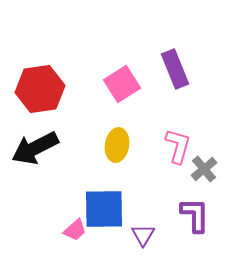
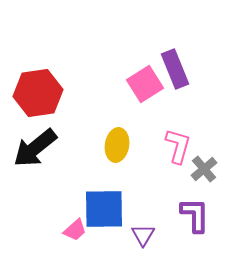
pink square: moved 23 px right
red hexagon: moved 2 px left, 4 px down
black arrow: rotated 12 degrees counterclockwise
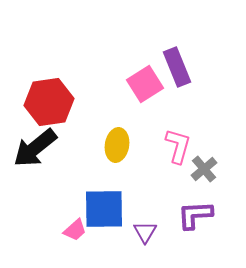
purple rectangle: moved 2 px right, 2 px up
red hexagon: moved 11 px right, 9 px down
purple L-shape: rotated 93 degrees counterclockwise
purple triangle: moved 2 px right, 3 px up
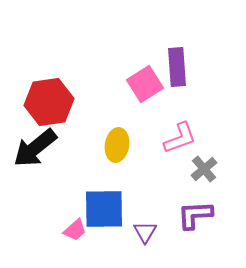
purple rectangle: rotated 18 degrees clockwise
pink L-shape: moved 2 px right, 8 px up; rotated 54 degrees clockwise
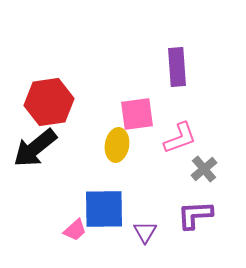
pink square: moved 8 px left, 30 px down; rotated 24 degrees clockwise
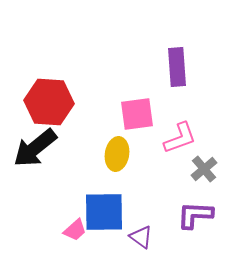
red hexagon: rotated 12 degrees clockwise
yellow ellipse: moved 9 px down
blue square: moved 3 px down
purple L-shape: rotated 6 degrees clockwise
purple triangle: moved 4 px left, 5 px down; rotated 25 degrees counterclockwise
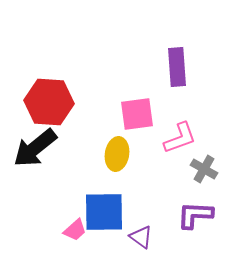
gray cross: rotated 20 degrees counterclockwise
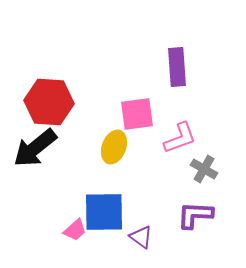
yellow ellipse: moved 3 px left, 7 px up; rotated 12 degrees clockwise
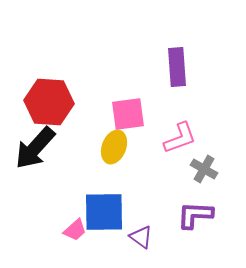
pink square: moved 9 px left
black arrow: rotated 9 degrees counterclockwise
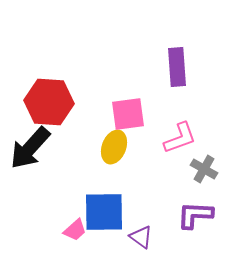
black arrow: moved 5 px left
